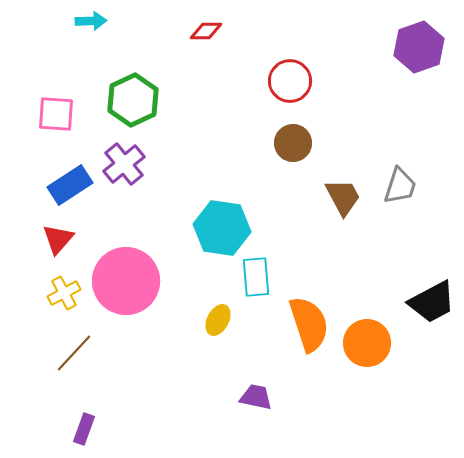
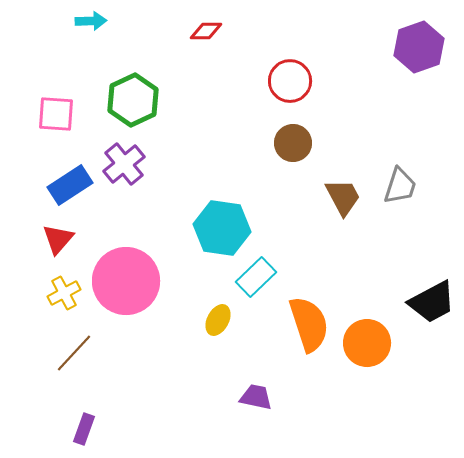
cyan rectangle: rotated 51 degrees clockwise
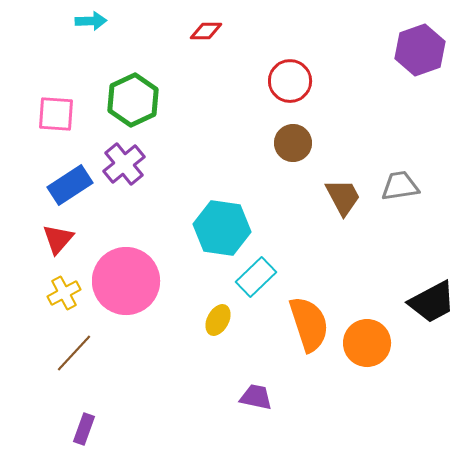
purple hexagon: moved 1 px right, 3 px down
gray trapezoid: rotated 117 degrees counterclockwise
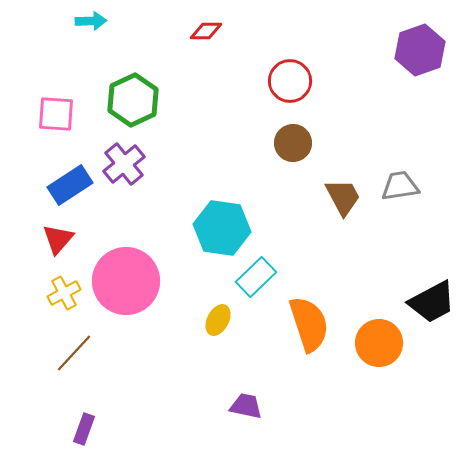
orange circle: moved 12 px right
purple trapezoid: moved 10 px left, 9 px down
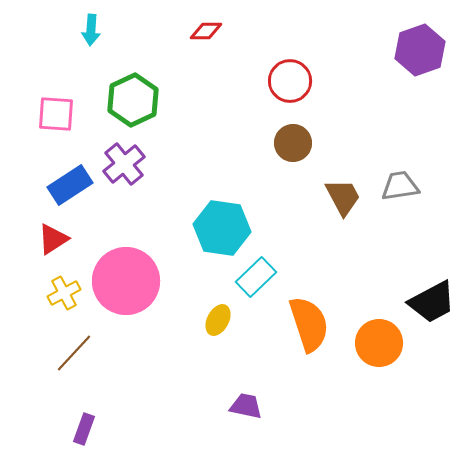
cyan arrow: moved 9 px down; rotated 96 degrees clockwise
red triangle: moved 5 px left; rotated 16 degrees clockwise
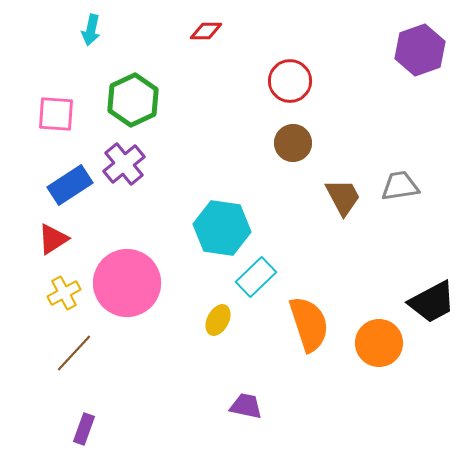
cyan arrow: rotated 8 degrees clockwise
pink circle: moved 1 px right, 2 px down
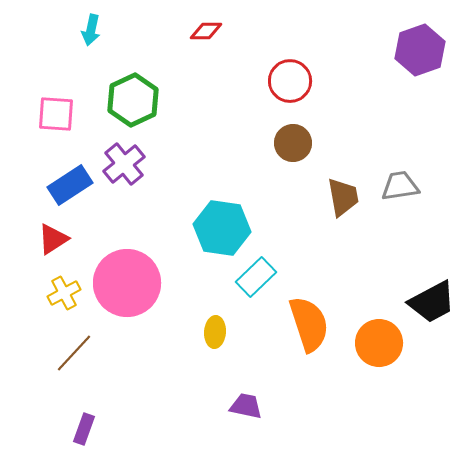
brown trapezoid: rotated 18 degrees clockwise
yellow ellipse: moved 3 px left, 12 px down; rotated 24 degrees counterclockwise
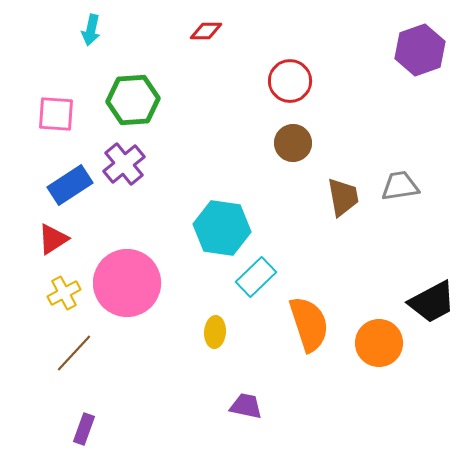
green hexagon: rotated 21 degrees clockwise
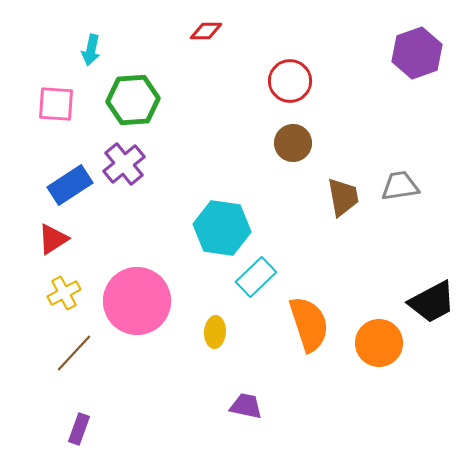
cyan arrow: moved 20 px down
purple hexagon: moved 3 px left, 3 px down
pink square: moved 10 px up
pink circle: moved 10 px right, 18 px down
purple rectangle: moved 5 px left
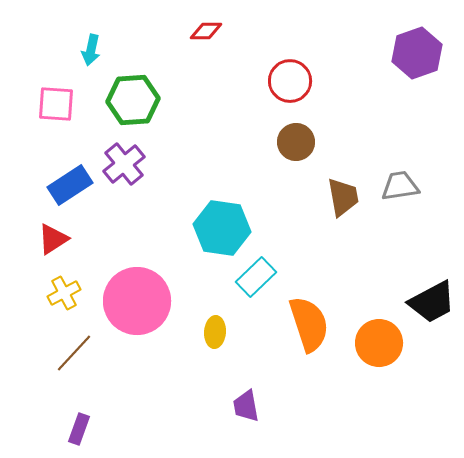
brown circle: moved 3 px right, 1 px up
purple trapezoid: rotated 112 degrees counterclockwise
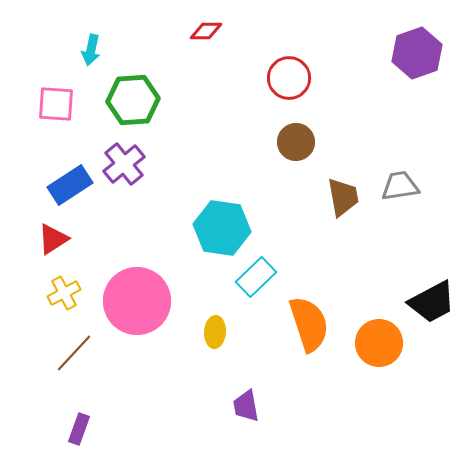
red circle: moved 1 px left, 3 px up
